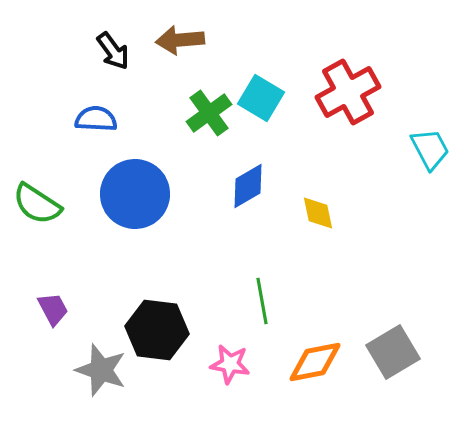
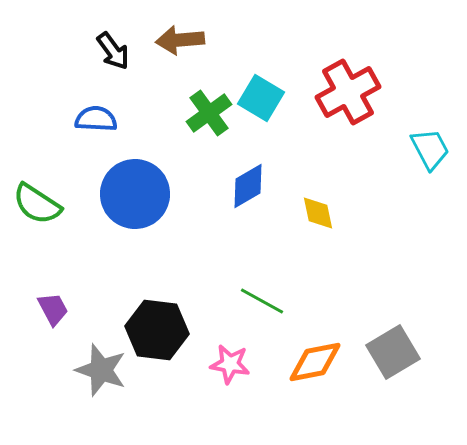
green line: rotated 51 degrees counterclockwise
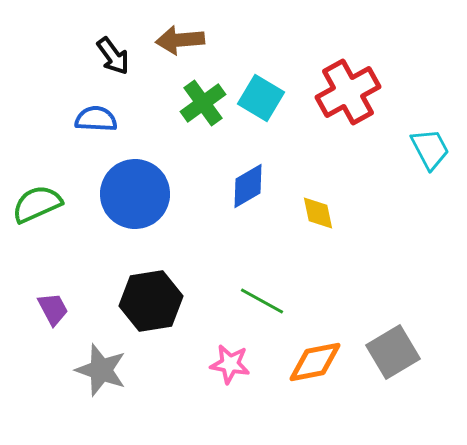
black arrow: moved 5 px down
green cross: moved 6 px left, 10 px up
green semicircle: rotated 123 degrees clockwise
black hexagon: moved 6 px left, 29 px up; rotated 16 degrees counterclockwise
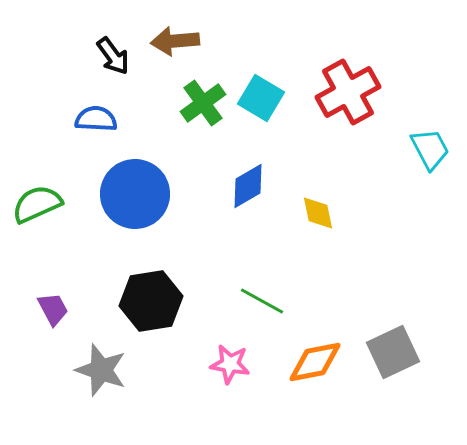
brown arrow: moved 5 px left, 1 px down
gray square: rotated 6 degrees clockwise
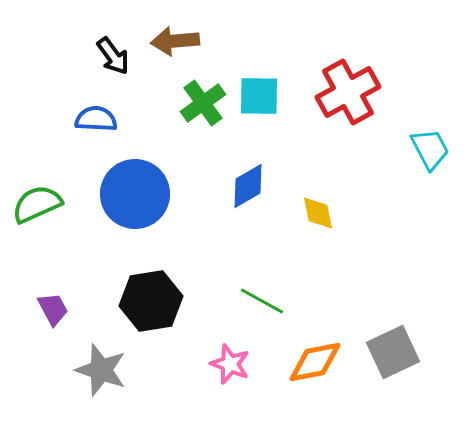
cyan square: moved 2 px left, 2 px up; rotated 30 degrees counterclockwise
pink star: rotated 12 degrees clockwise
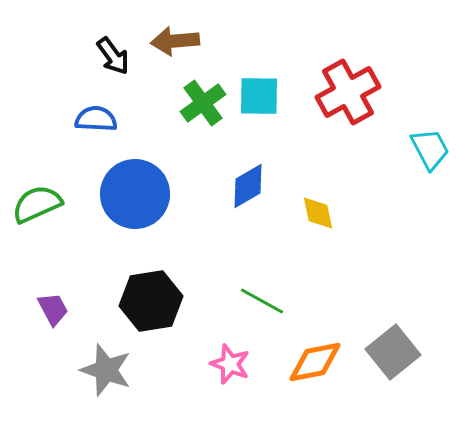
gray square: rotated 14 degrees counterclockwise
gray star: moved 5 px right
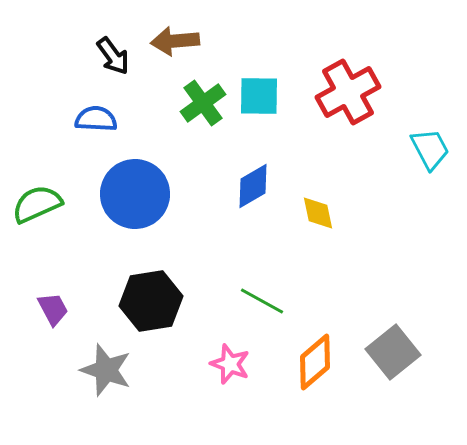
blue diamond: moved 5 px right
orange diamond: rotated 30 degrees counterclockwise
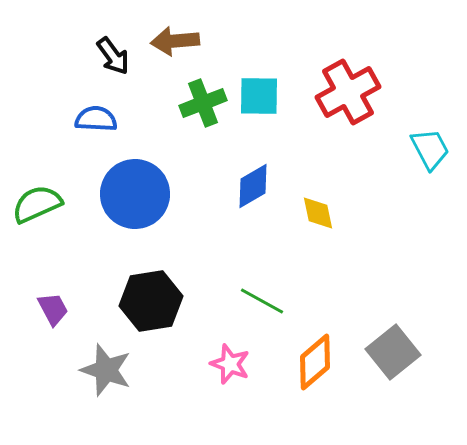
green cross: rotated 15 degrees clockwise
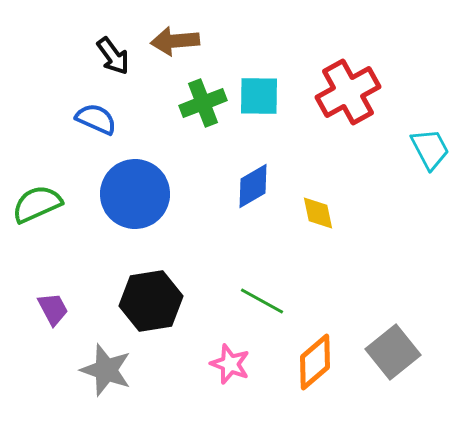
blue semicircle: rotated 21 degrees clockwise
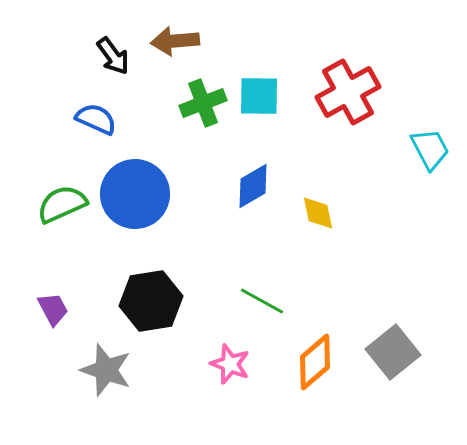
green semicircle: moved 25 px right
